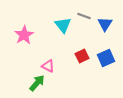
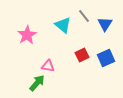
gray line: rotated 32 degrees clockwise
cyan triangle: rotated 12 degrees counterclockwise
pink star: moved 3 px right
red square: moved 1 px up
pink triangle: rotated 16 degrees counterclockwise
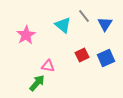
pink star: moved 1 px left
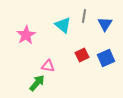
gray line: rotated 48 degrees clockwise
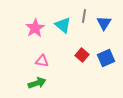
blue triangle: moved 1 px left, 1 px up
pink star: moved 9 px right, 7 px up
red square: rotated 24 degrees counterclockwise
pink triangle: moved 6 px left, 5 px up
green arrow: rotated 30 degrees clockwise
